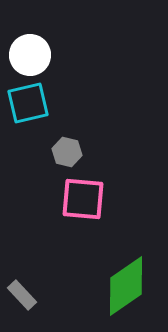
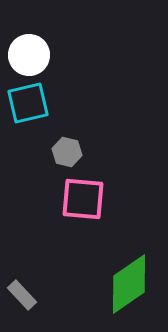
white circle: moved 1 px left
green diamond: moved 3 px right, 2 px up
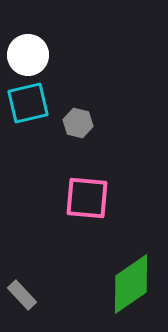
white circle: moved 1 px left
gray hexagon: moved 11 px right, 29 px up
pink square: moved 4 px right, 1 px up
green diamond: moved 2 px right
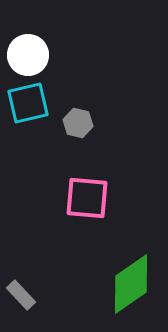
gray rectangle: moved 1 px left
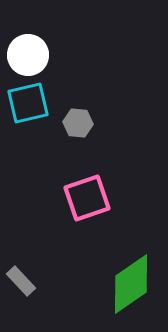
gray hexagon: rotated 8 degrees counterclockwise
pink square: rotated 24 degrees counterclockwise
gray rectangle: moved 14 px up
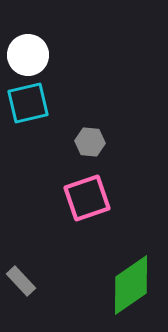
gray hexagon: moved 12 px right, 19 px down
green diamond: moved 1 px down
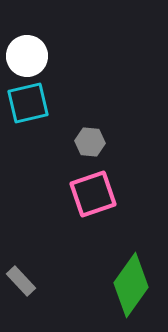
white circle: moved 1 px left, 1 px down
pink square: moved 6 px right, 4 px up
green diamond: rotated 20 degrees counterclockwise
